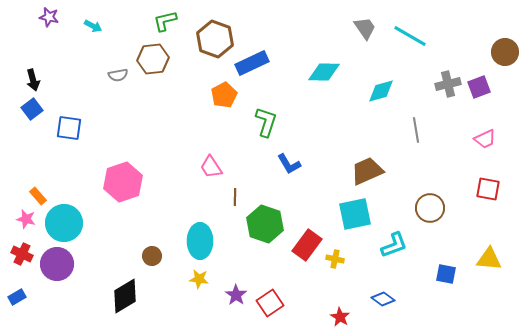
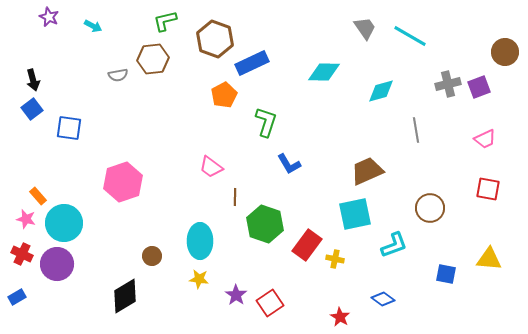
purple star at (49, 17): rotated 12 degrees clockwise
pink trapezoid at (211, 167): rotated 20 degrees counterclockwise
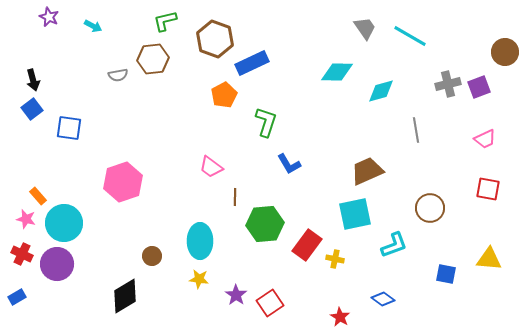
cyan diamond at (324, 72): moved 13 px right
green hexagon at (265, 224): rotated 24 degrees counterclockwise
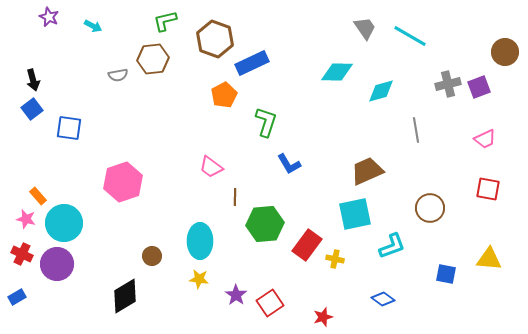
cyan L-shape at (394, 245): moved 2 px left, 1 px down
red star at (340, 317): moved 17 px left; rotated 24 degrees clockwise
